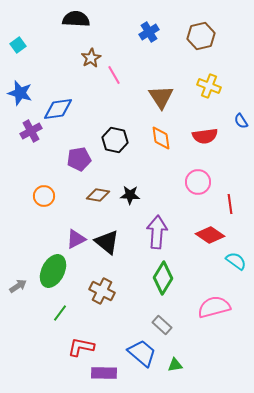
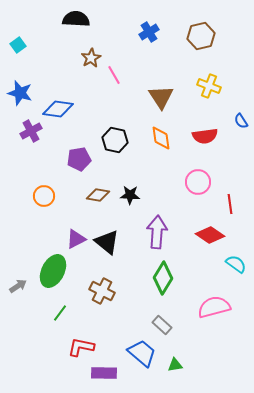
blue diamond: rotated 16 degrees clockwise
cyan semicircle: moved 3 px down
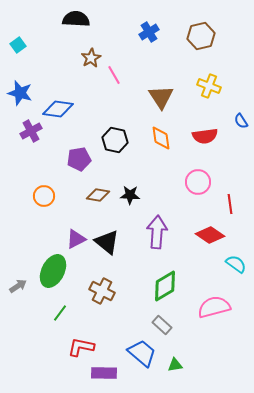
green diamond: moved 2 px right, 8 px down; rotated 28 degrees clockwise
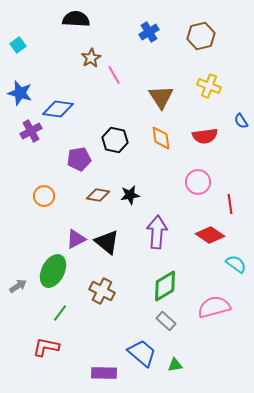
black star: rotated 12 degrees counterclockwise
gray rectangle: moved 4 px right, 4 px up
red L-shape: moved 35 px left
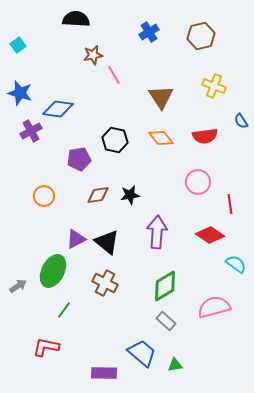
brown star: moved 2 px right, 3 px up; rotated 18 degrees clockwise
yellow cross: moved 5 px right
orange diamond: rotated 30 degrees counterclockwise
brown diamond: rotated 20 degrees counterclockwise
brown cross: moved 3 px right, 8 px up
green line: moved 4 px right, 3 px up
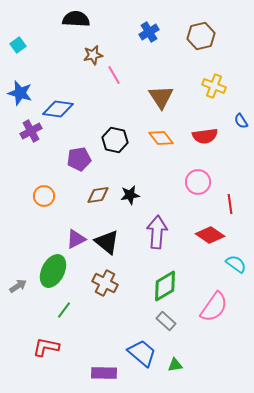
pink semicircle: rotated 140 degrees clockwise
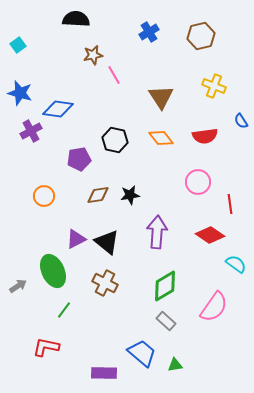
green ellipse: rotated 52 degrees counterclockwise
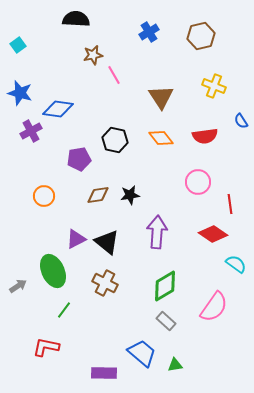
red diamond: moved 3 px right, 1 px up
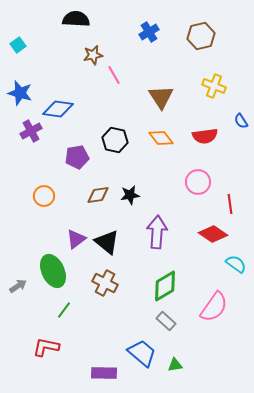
purple pentagon: moved 2 px left, 2 px up
purple triangle: rotated 10 degrees counterclockwise
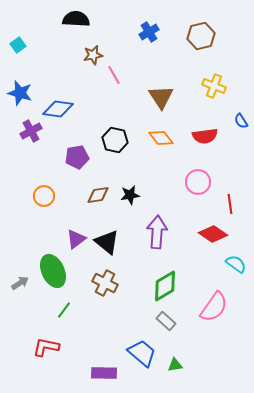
gray arrow: moved 2 px right, 3 px up
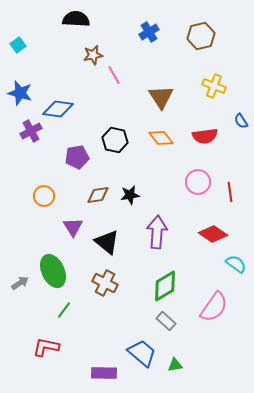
red line: moved 12 px up
purple triangle: moved 3 px left, 12 px up; rotated 25 degrees counterclockwise
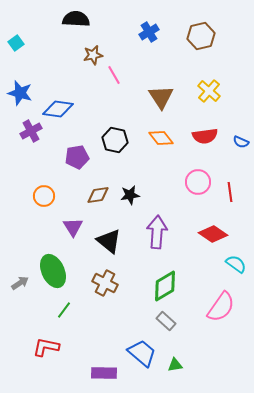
cyan square: moved 2 px left, 2 px up
yellow cross: moved 5 px left, 5 px down; rotated 20 degrees clockwise
blue semicircle: moved 21 px down; rotated 35 degrees counterclockwise
black triangle: moved 2 px right, 1 px up
pink semicircle: moved 7 px right
